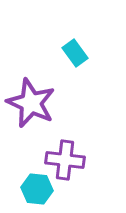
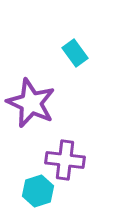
cyan hexagon: moved 1 px right, 2 px down; rotated 24 degrees counterclockwise
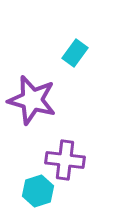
cyan rectangle: rotated 72 degrees clockwise
purple star: moved 1 px right, 3 px up; rotated 9 degrees counterclockwise
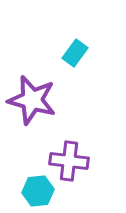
purple cross: moved 4 px right, 1 px down
cyan hexagon: rotated 12 degrees clockwise
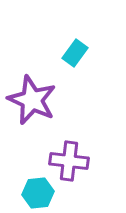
purple star: rotated 9 degrees clockwise
cyan hexagon: moved 2 px down
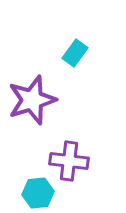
purple star: rotated 30 degrees clockwise
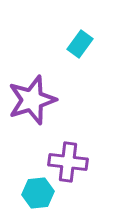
cyan rectangle: moved 5 px right, 9 px up
purple cross: moved 1 px left, 1 px down
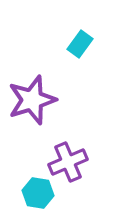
purple cross: rotated 30 degrees counterclockwise
cyan hexagon: rotated 16 degrees clockwise
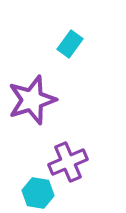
cyan rectangle: moved 10 px left
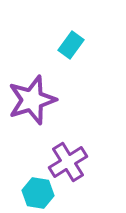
cyan rectangle: moved 1 px right, 1 px down
purple cross: rotated 9 degrees counterclockwise
